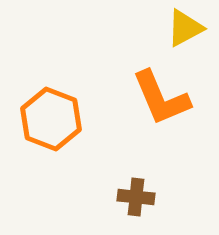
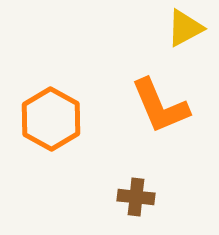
orange L-shape: moved 1 px left, 8 px down
orange hexagon: rotated 8 degrees clockwise
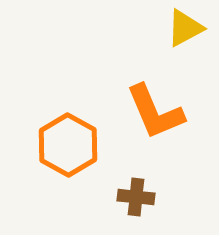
orange L-shape: moved 5 px left, 6 px down
orange hexagon: moved 17 px right, 26 px down
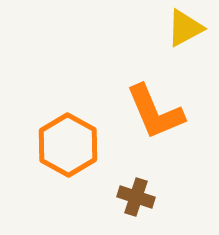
brown cross: rotated 12 degrees clockwise
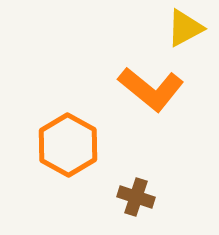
orange L-shape: moved 4 px left, 23 px up; rotated 28 degrees counterclockwise
